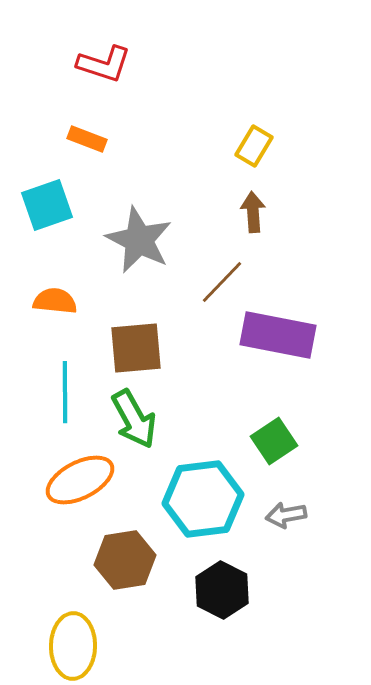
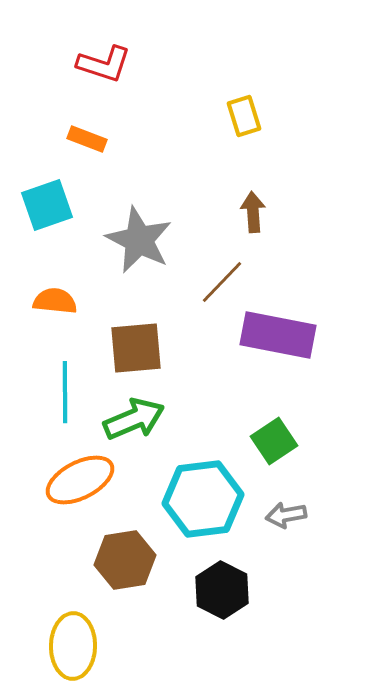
yellow rectangle: moved 10 px left, 30 px up; rotated 48 degrees counterclockwise
green arrow: rotated 84 degrees counterclockwise
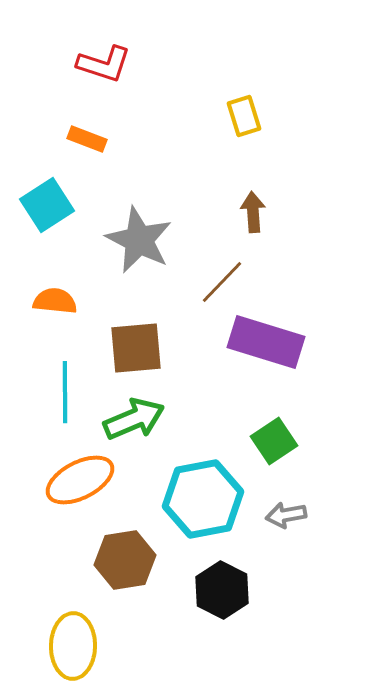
cyan square: rotated 14 degrees counterclockwise
purple rectangle: moved 12 px left, 7 px down; rotated 6 degrees clockwise
cyan hexagon: rotated 4 degrees counterclockwise
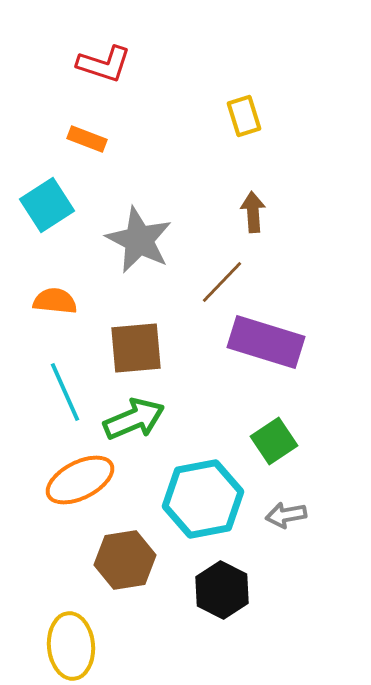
cyan line: rotated 24 degrees counterclockwise
yellow ellipse: moved 2 px left; rotated 6 degrees counterclockwise
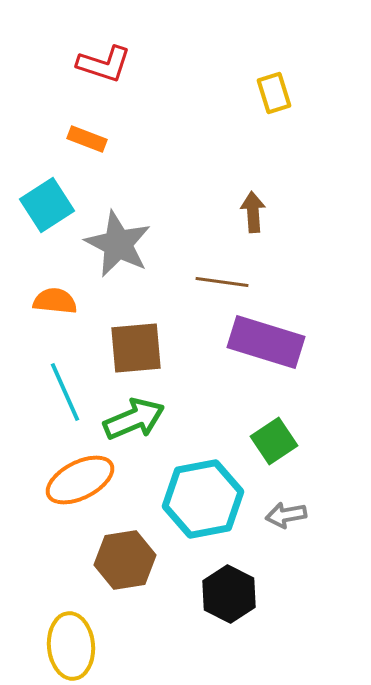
yellow rectangle: moved 30 px right, 23 px up
gray star: moved 21 px left, 4 px down
brown line: rotated 54 degrees clockwise
black hexagon: moved 7 px right, 4 px down
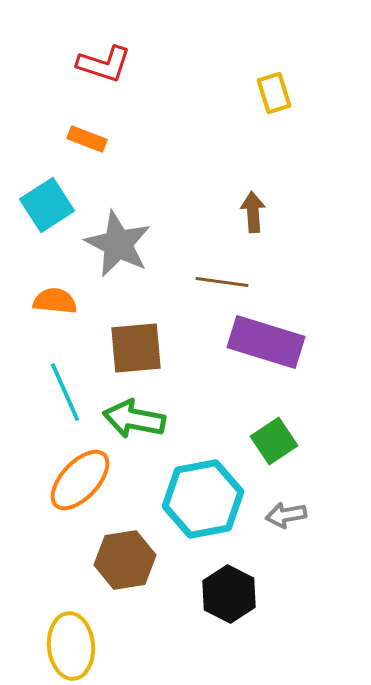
green arrow: rotated 146 degrees counterclockwise
orange ellipse: rotated 20 degrees counterclockwise
